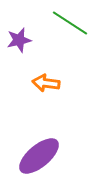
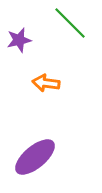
green line: rotated 12 degrees clockwise
purple ellipse: moved 4 px left, 1 px down
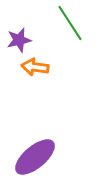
green line: rotated 12 degrees clockwise
orange arrow: moved 11 px left, 16 px up
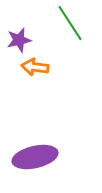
purple ellipse: rotated 27 degrees clockwise
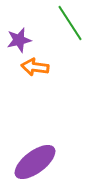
purple ellipse: moved 5 px down; rotated 24 degrees counterclockwise
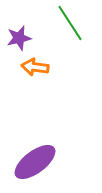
purple star: moved 2 px up
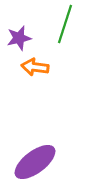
green line: moved 5 px left, 1 px down; rotated 51 degrees clockwise
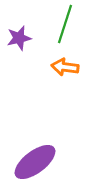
orange arrow: moved 30 px right
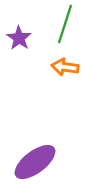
purple star: rotated 25 degrees counterclockwise
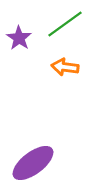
green line: rotated 36 degrees clockwise
purple ellipse: moved 2 px left, 1 px down
